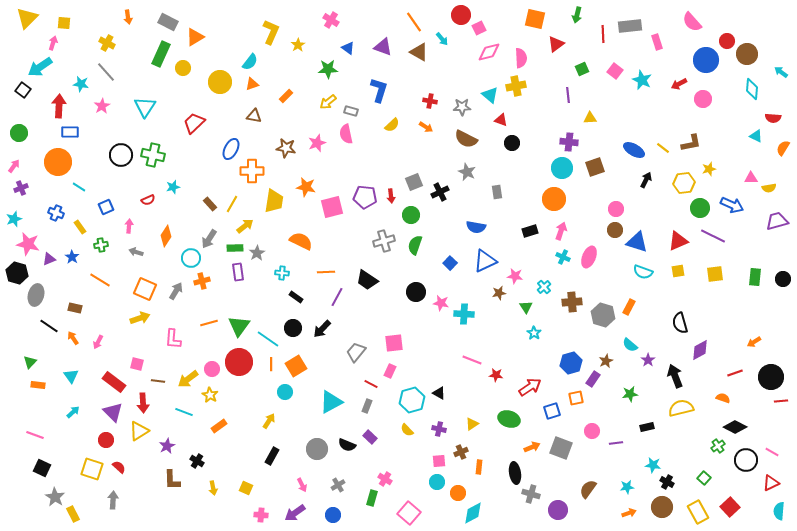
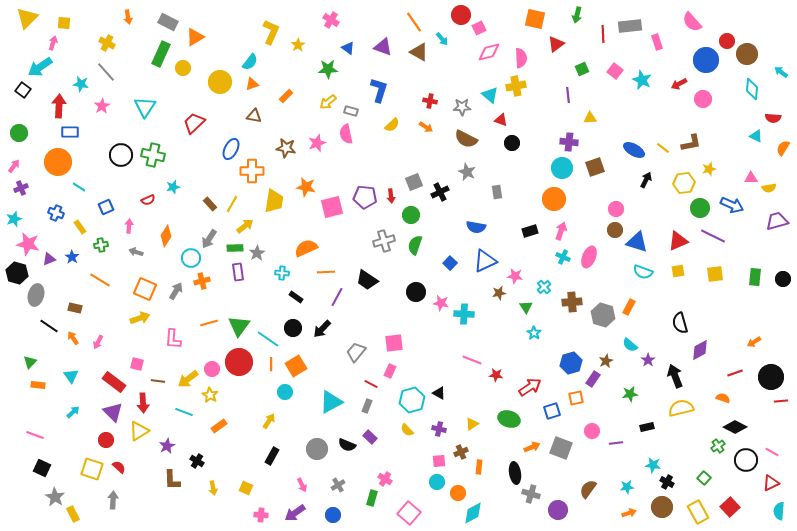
orange semicircle at (301, 241): moved 5 px right, 7 px down; rotated 50 degrees counterclockwise
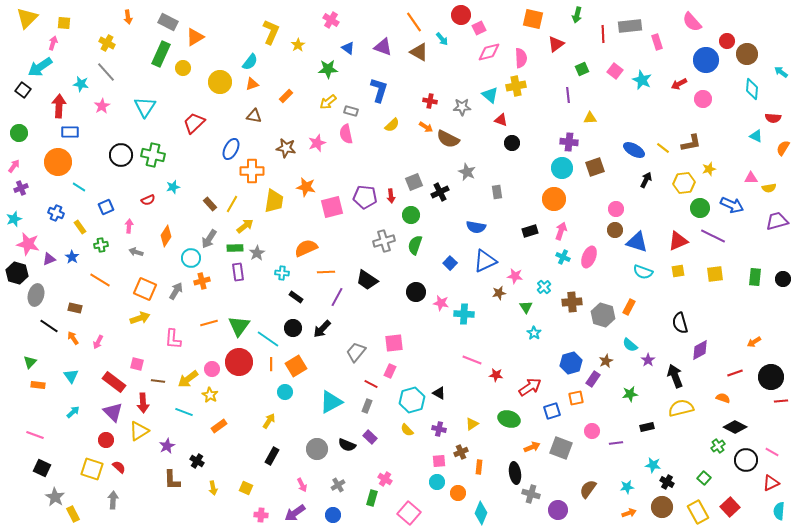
orange square at (535, 19): moved 2 px left
brown semicircle at (466, 139): moved 18 px left
cyan diamond at (473, 513): moved 8 px right; rotated 40 degrees counterclockwise
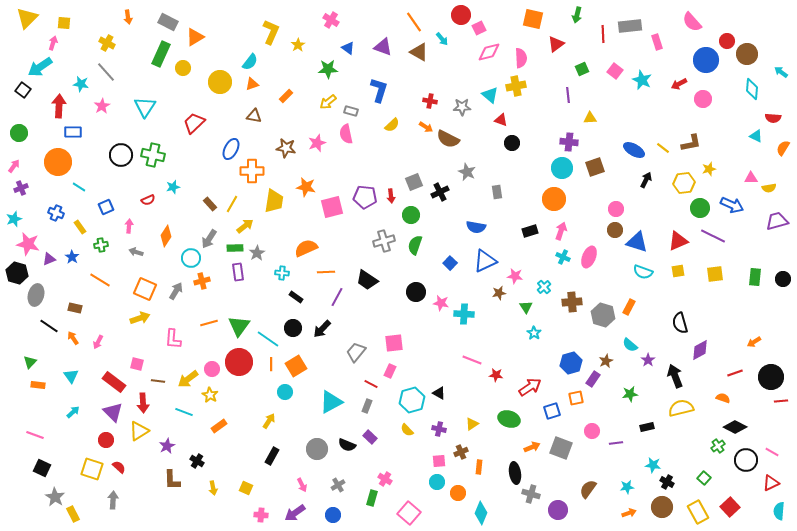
blue rectangle at (70, 132): moved 3 px right
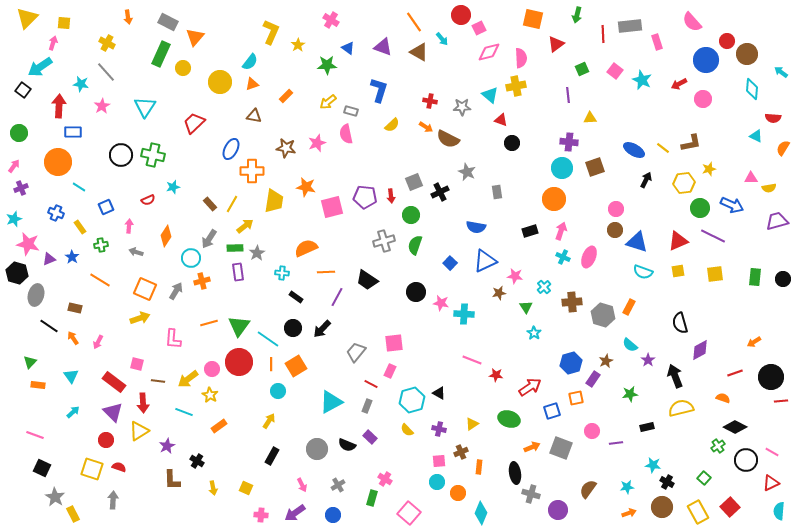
orange triangle at (195, 37): rotated 18 degrees counterclockwise
green star at (328, 69): moved 1 px left, 4 px up
cyan circle at (285, 392): moved 7 px left, 1 px up
red semicircle at (119, 467): rotated 24 degrees counterclockwise
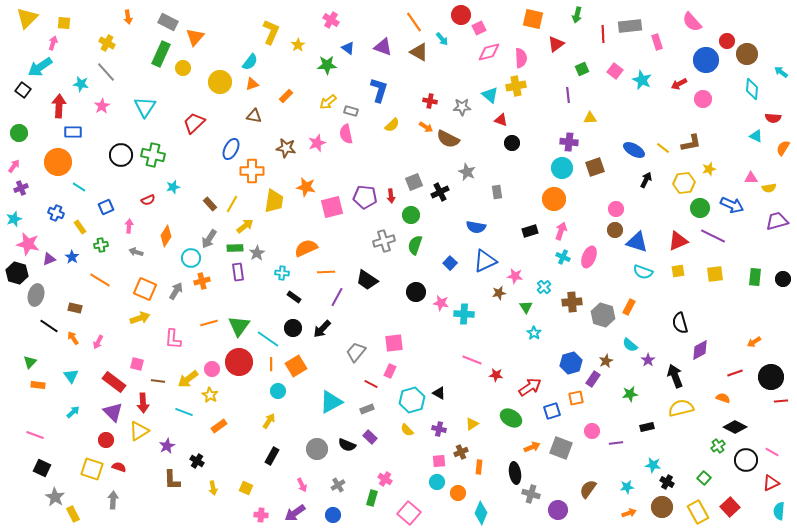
black rectangle at (296, 297): moved 2 px left
gray rectangle at (367, 406): moved 3 px down; rotated 48 degrees clockwise
green ellipse at (509, 419): moved 2 px right, 1 px up; rotated 15 degrees clockwise
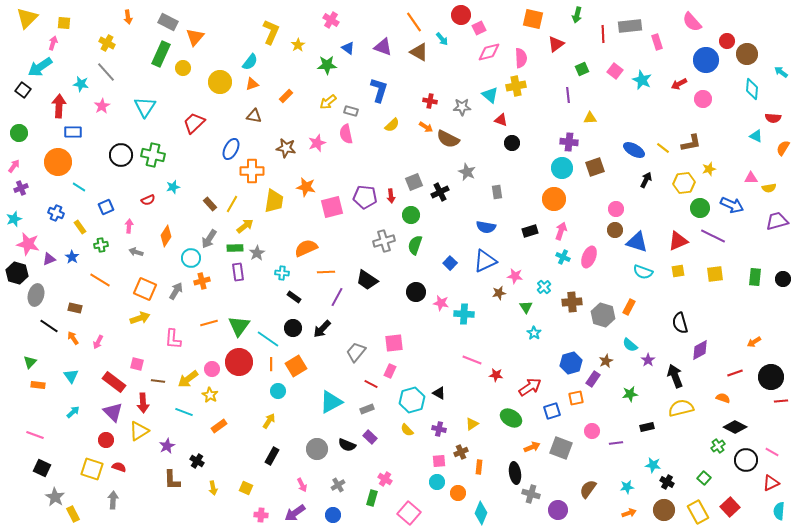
blue semicircle at (476, 227): moved 10 px right
brown circle at (662, 507): moved 2 px right, 3 px down
